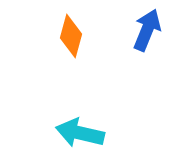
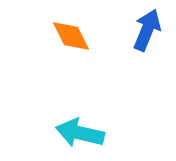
orange diamond: rotated 42 degrees counterclockwise
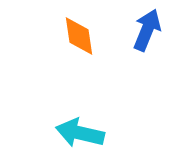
orange diamond: moved 8 px right; rotated 18 degrees clockwise
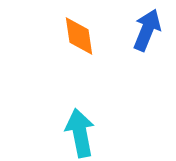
cyan arrow: rotated 66 degrees clockwise
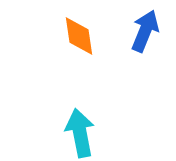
blue arrow: moved 2 px left, 1 px down
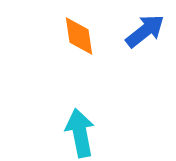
blue arrow: rotated 30 degrees clockwise
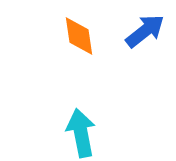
cyan arrow: moved 1 px right
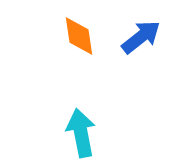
blue arrow: moved 4 px left, 6 px down
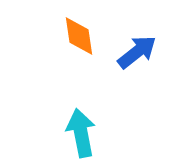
blue arrow: moved 4 px left, 15 px down
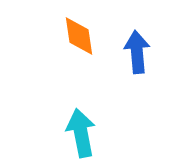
blue arrow: rotated 57 degrees counterclockwise
